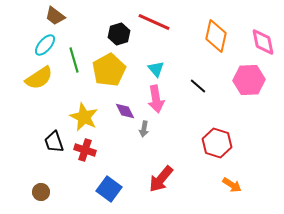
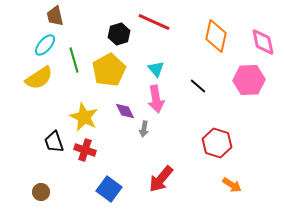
brown trapezoid: rotated 40 degrees clockwise
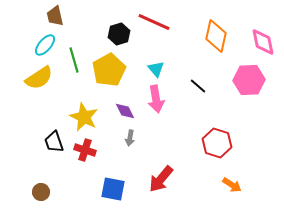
gray arrow: moved 14 px left, 9 px down
blue square: moved 4 px right; rotated 25 degrees counterclockwise
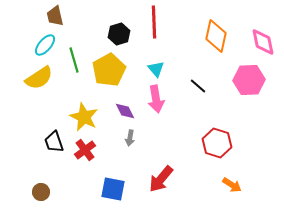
red line: rotated 64 degrees clockwise
red cross: rotated 35 degrees clockwise
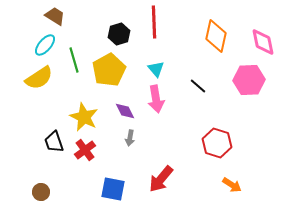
brown trapezoid: rotated 135 degrees clockwise
